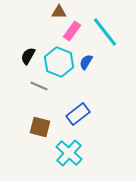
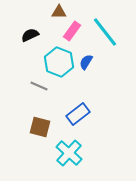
black semicircle: moved 2 px right, 21 px up; rotated 36 degrees clockwise
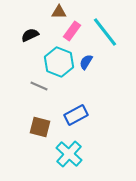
blue rectangle: moved 2 px left, 1 px down; rotated 10 degrees clockwise
cyan cross: moved 1 px down
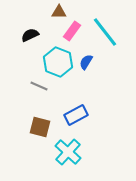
cyan hexagon: moved 1 px left
cyan cross: moved 1 px left, 2 px up
